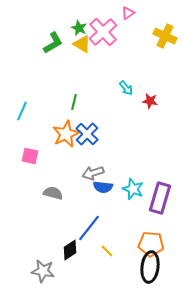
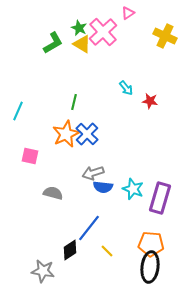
cyan line: moved 4 px left
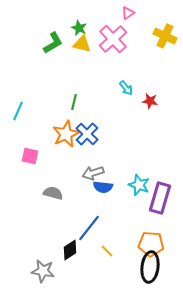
pink cross: moved 10 px right, 7 px down
yellow triangle: rotated 18 degrees counterclockwise
cyan star: moved 6 px right, 4 px up
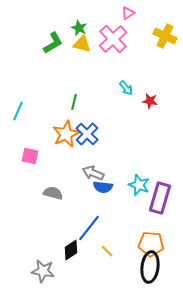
gray arrow: rotated 40 degrees clockwise
black diamond: moved 1 px right
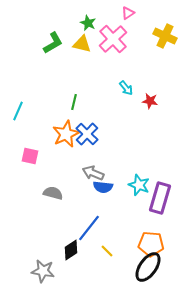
green star: moved 9 px right, 5 px up
black ellipse: moved 2 px left; rotated 28 degrees clockwise
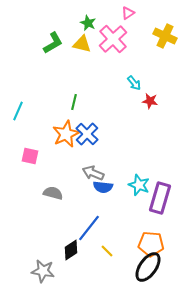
cyan arrow: moved 8 px right, 5 px up
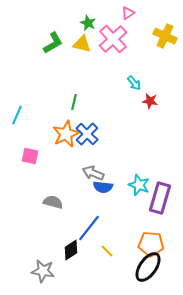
cyan line: moved 1 px left, 4 px down
gray semicircle: moved 9 px down
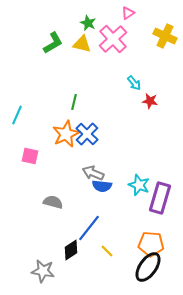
blue semicircle: moved 1 px left, 1 px up
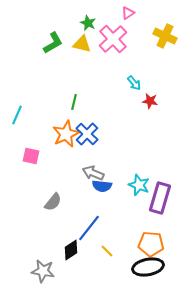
pink square: moved 1 px right
gray semicircle: rotated 114 degrees clockwise
black ellipse: rotated 44 degrees clockwise
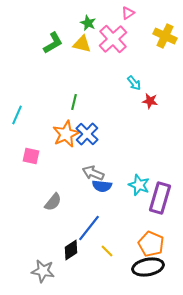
orange pentagon: rotated 20 degrees clockwise
